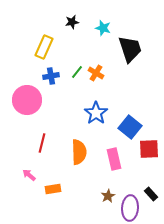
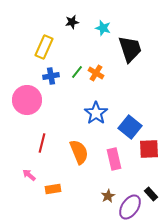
orange semicircle: rotated 20 degrees counterclockwise
purple ellipse: moved 1 px up; rotated 30 degrees clockwise
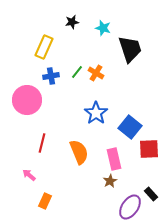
orange rectangle: moved 8 px left, 12 px down; rotated 56 degrees counterclockwise
brown star: moved 2 px right, 15 px up
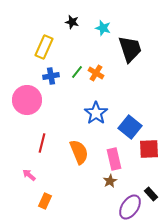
black star: rotated 24 degrees clockwise
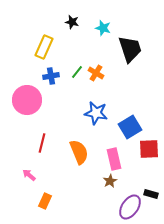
blue star: rotated 25 degrees counterclockwise
blue square: rotated 20 degrees clockwise
black rectangle: rotated 32 degrees counterclockwise
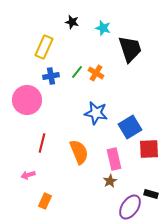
pink arrow: moved 1 px left; rotated 56 degrees counterclockwise
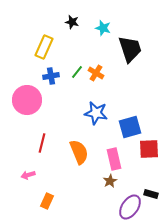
blue square: rotated 15 degrees clockwise
orange rectangle: moved 2 px right
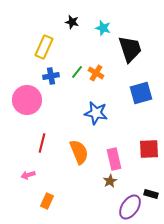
blue square: moved 11 px right, 34 px up
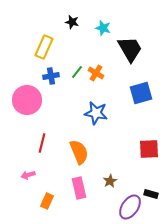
black trapezoid: rotated 12 degrees counterclockwise
pink rectangle: moved 35 px left, 29 px down
